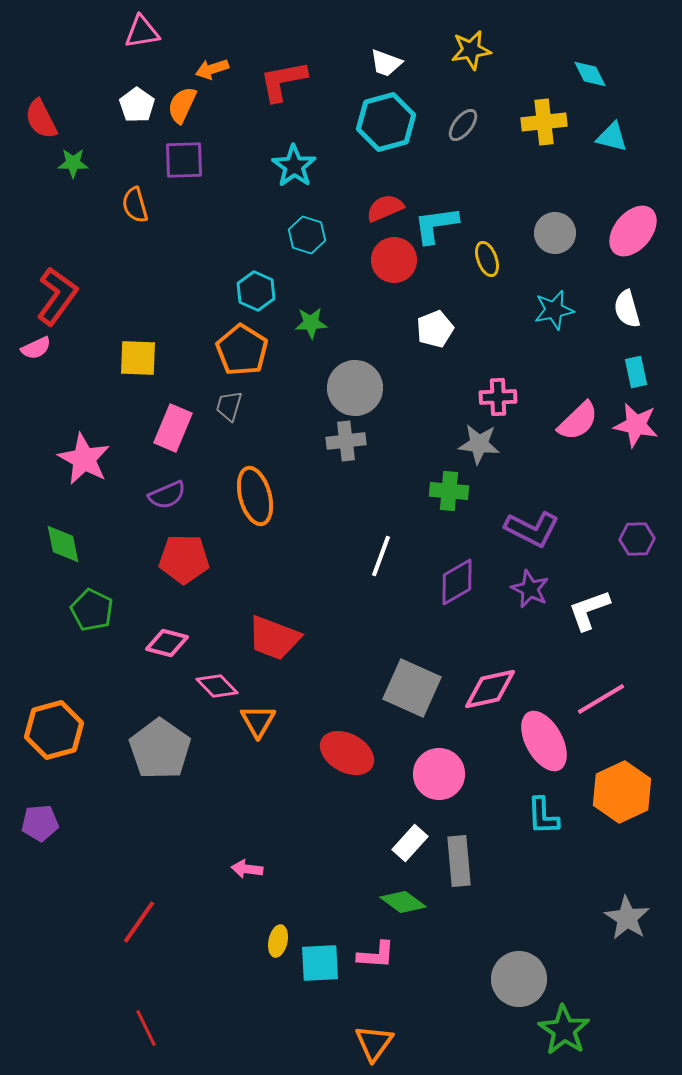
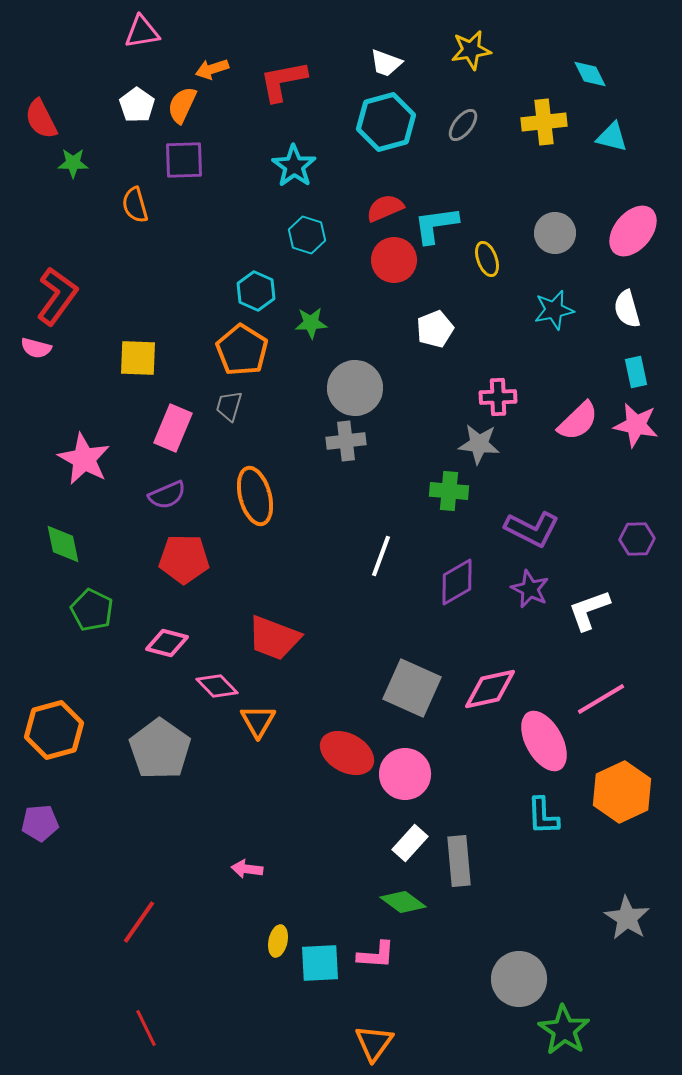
pink semicircle at (36, 348): rotated 40 degrees clockwise
pink circle at (439, 774): moved 34 px left
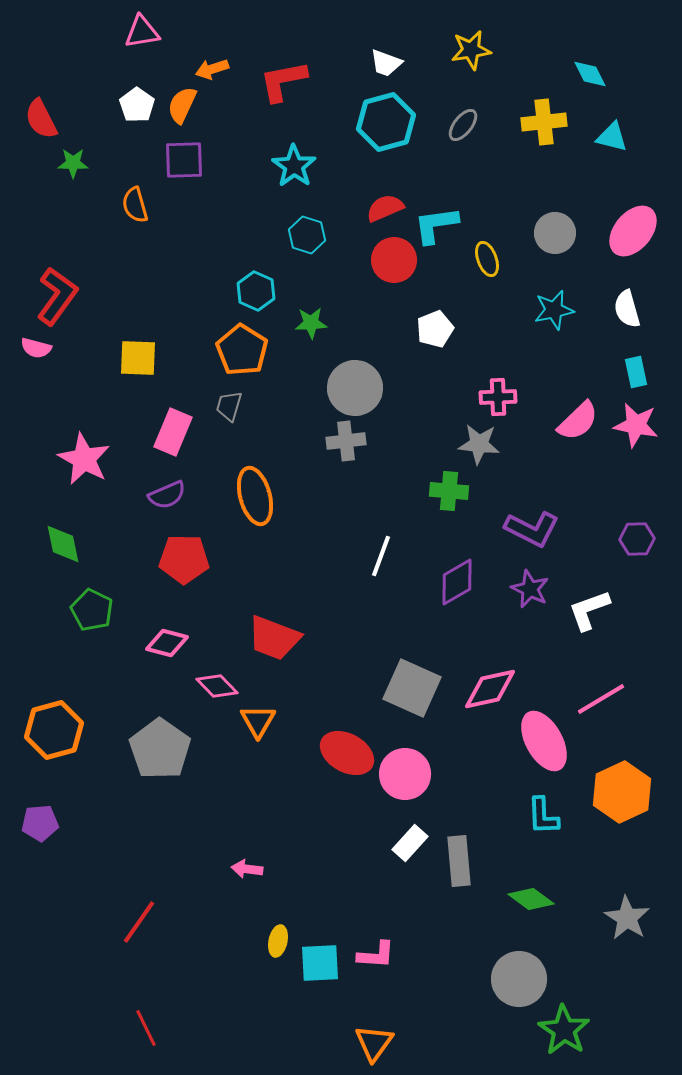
pink rectangle at (173, 428): moved 4 px down
green diamond at (403, 902): moved 128 px right, 3 px up
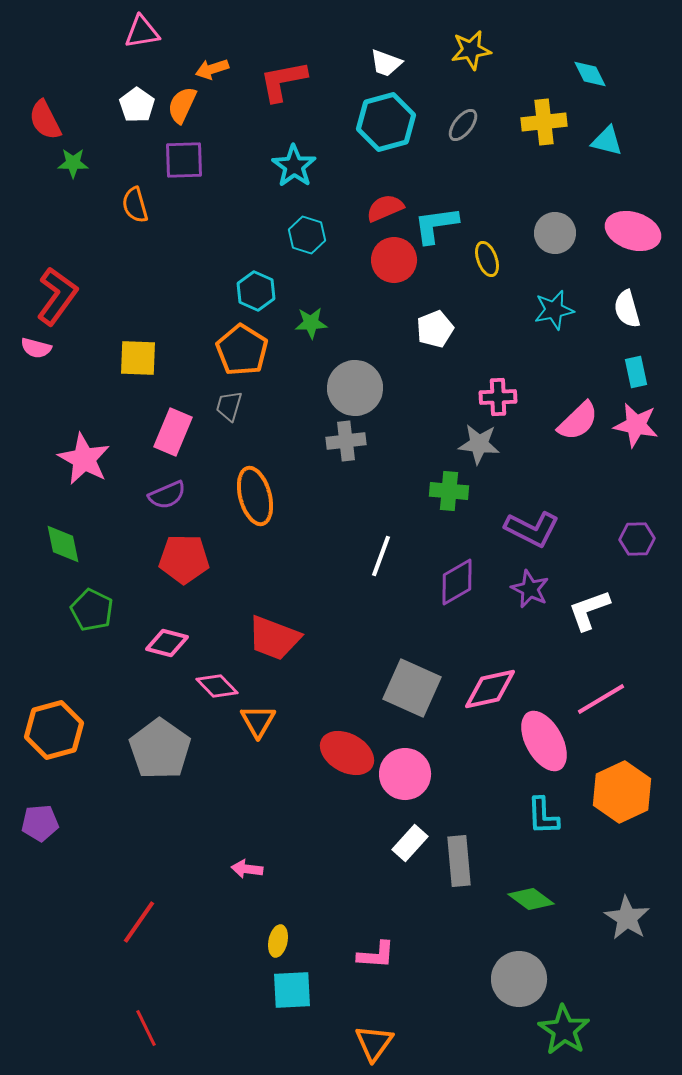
red semicircle at (41, 119): moved 4 px right, 1 px down
cyan triangle at (612, 137): moved 5 px left, 4 px down
pink ellipse at (633, 231): rotated 68 degrees clockwise
cyan square at (320, 963): moved 28 px left, 27 px down
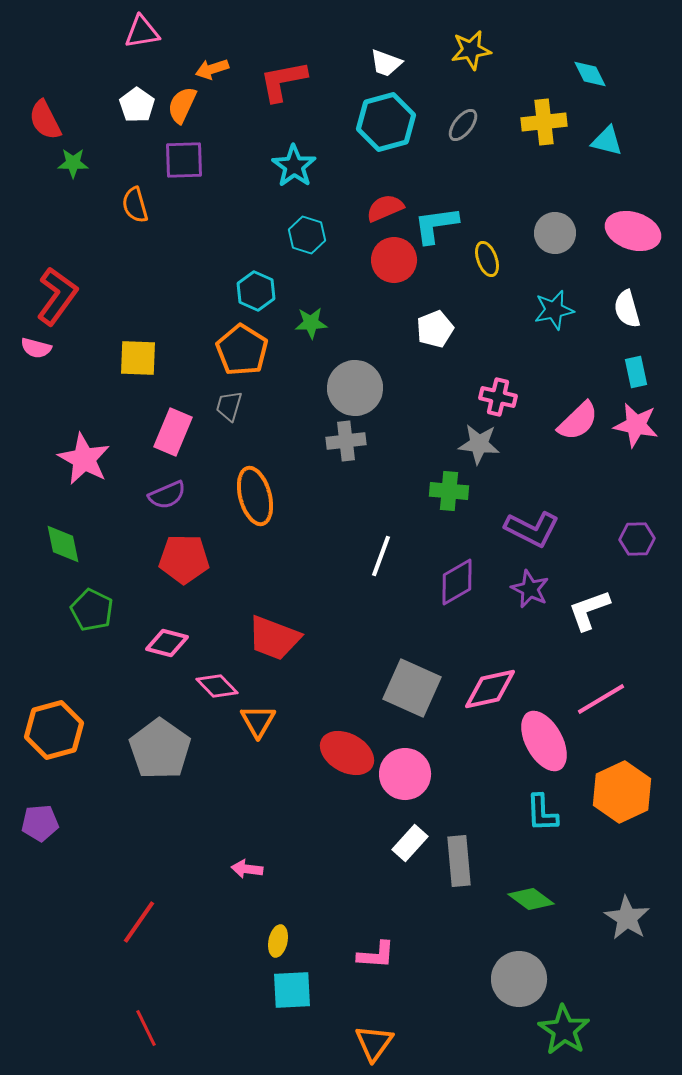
pink cross at (498, 397): rotated 15 degrees clockwise
cyan L-shape at (543, 816): moved 1 px left, 3 px up
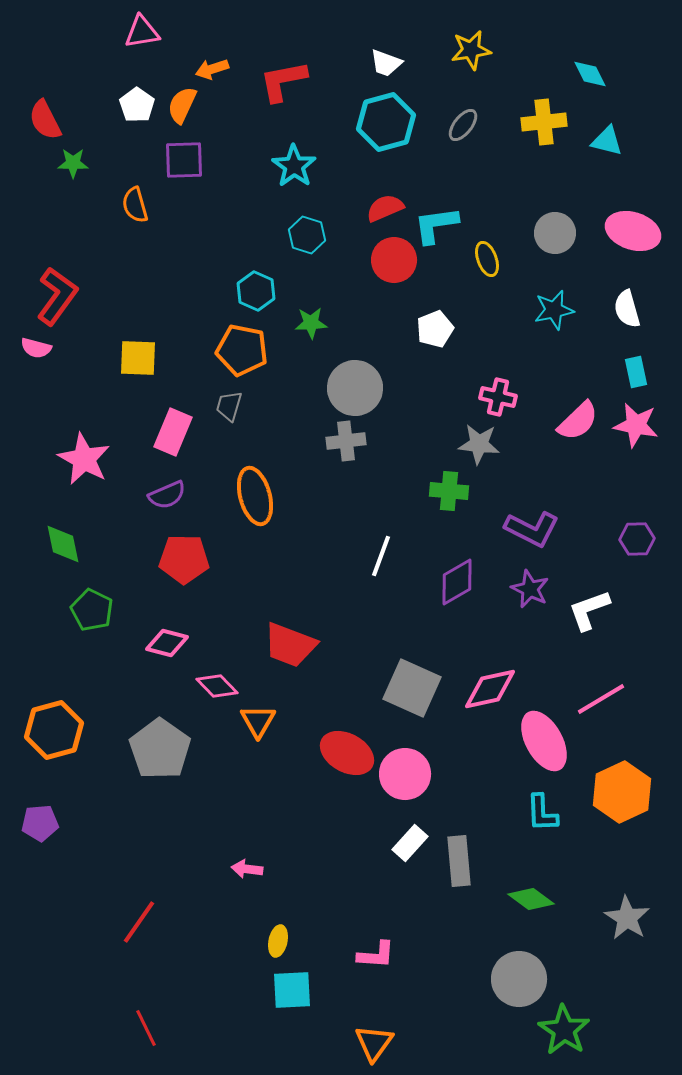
orange pentagon at (242, 350): rotated 21 degrees counterclockwise
red trapezoid at (274, 638): moved 16 px right, 7 px down
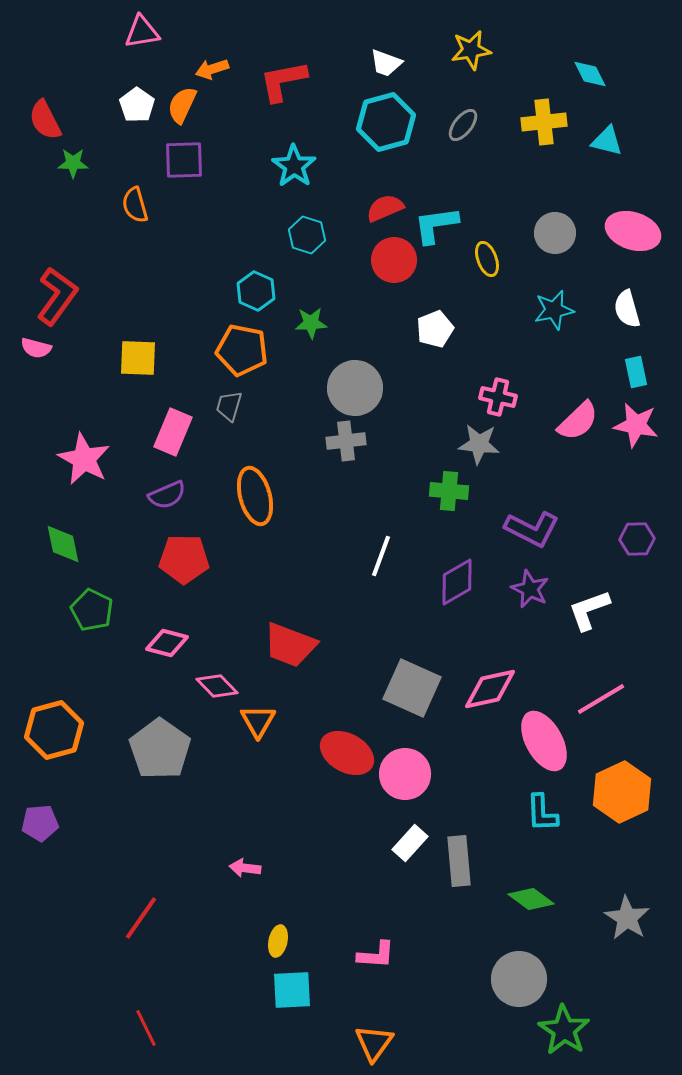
pink arrow at (247, 869): moved 2 px left, 1 px up
red line at (139, 922): moved 2 px right, 4 px up
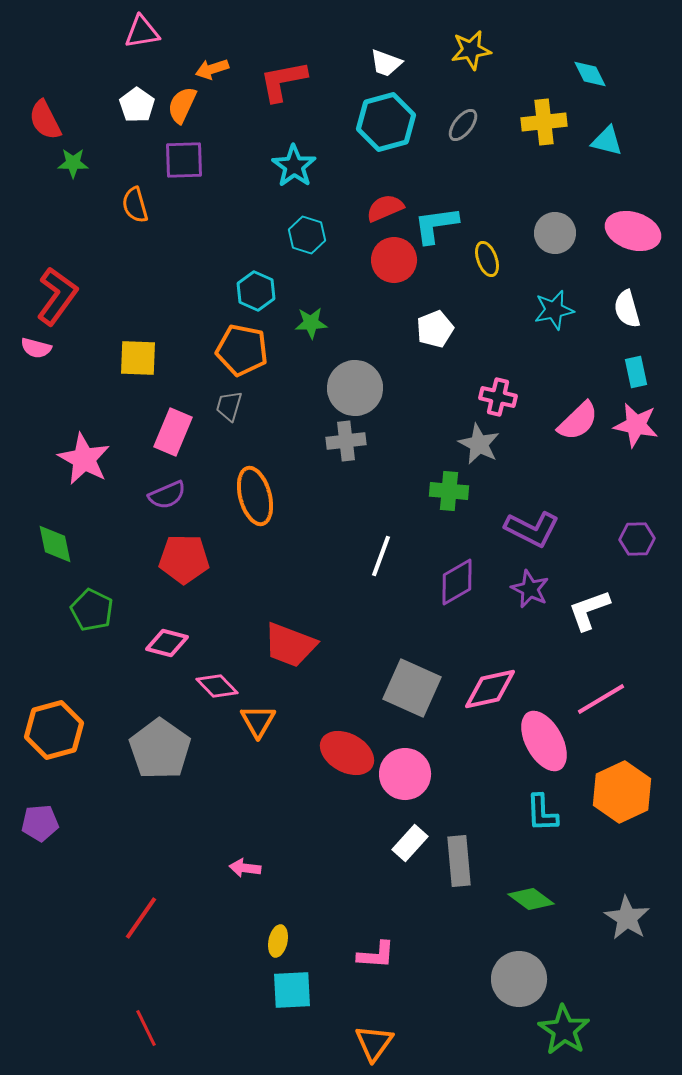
gray star at (479, 444): rotated 21 degrees clockwise
green diamond at (63, 544): moved 8 px left
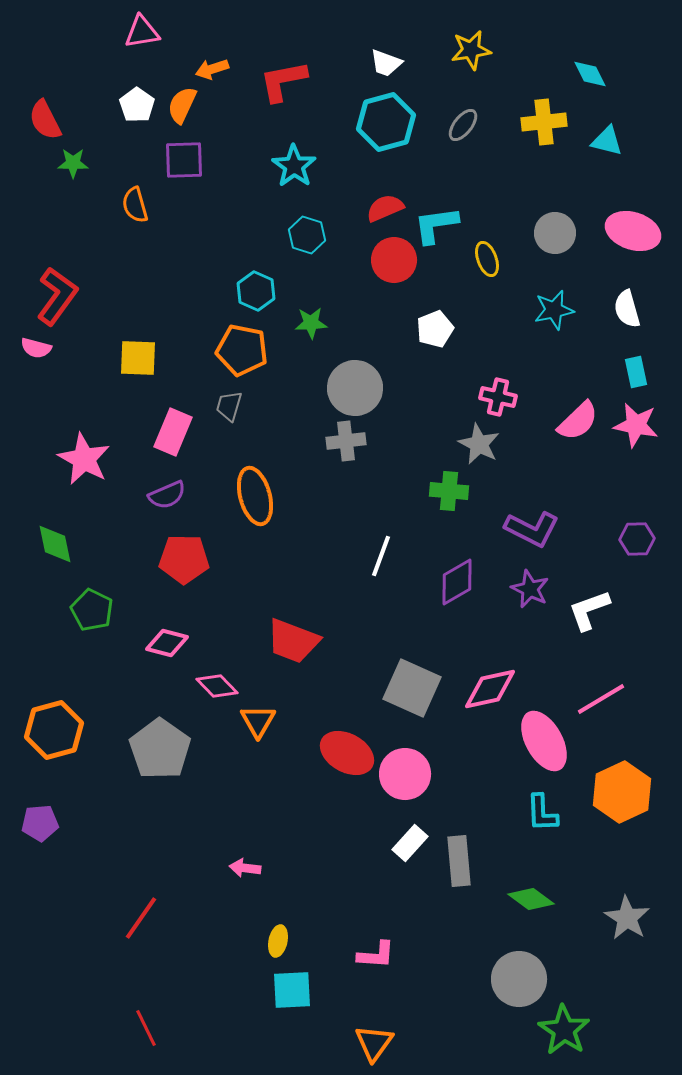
red trapezoid at (290, 645): moved 3 px right, 4 px up
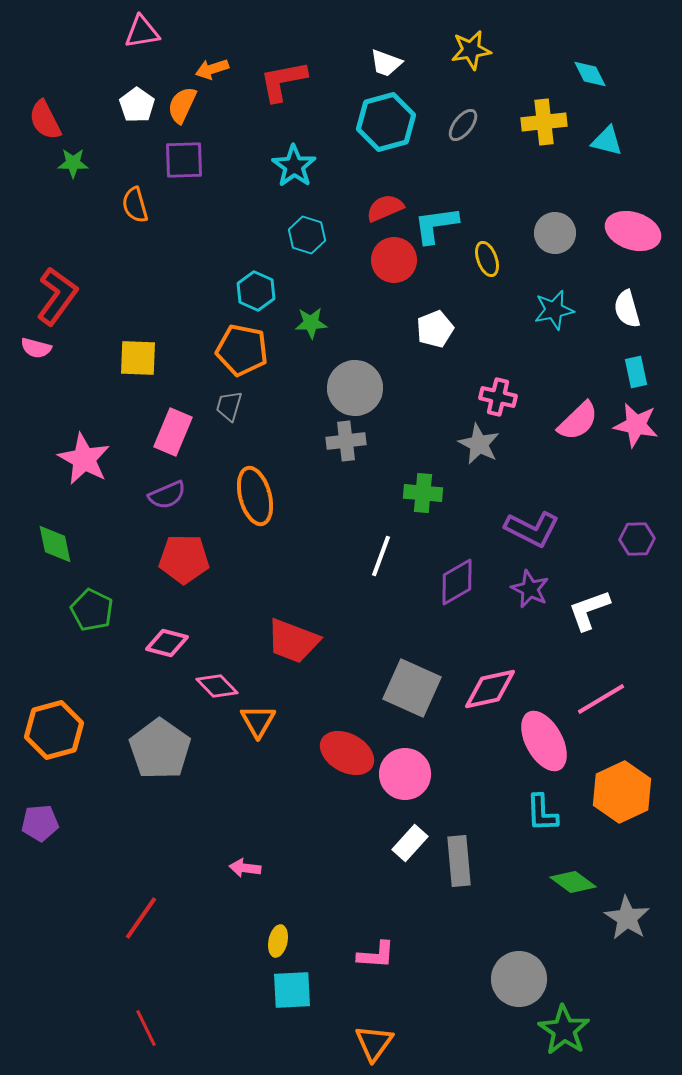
green cross at (449, 491): moved 26 px left, 2 px down
green diamond at (531, 899): moved 42 px right, 17 px up
